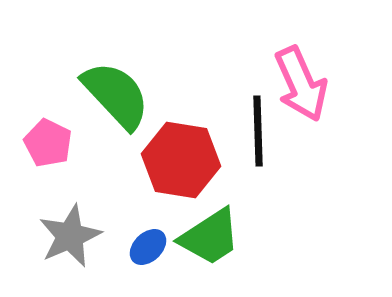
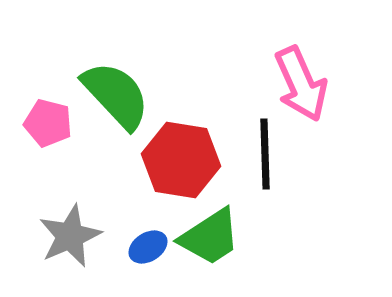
black line: moved 7 px right, 23 px down
pink pentagon: moved 20 px up; rotated 12 degrees counterclockwise
blue ellipse: rotated 12 degrees clockwise
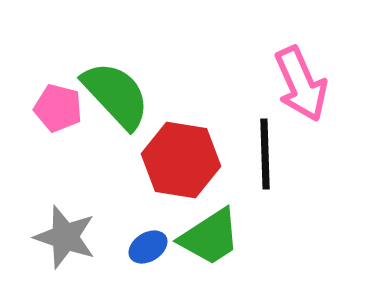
pink pentagon: moved 10 px right, 15 px up
gray star: moved 5 px left, 1 px down; rotated 30 degrees counterclockwise
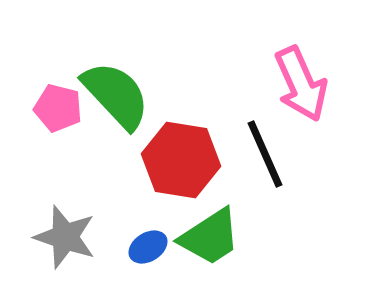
black line: rotated 22 degrees counterclockwise
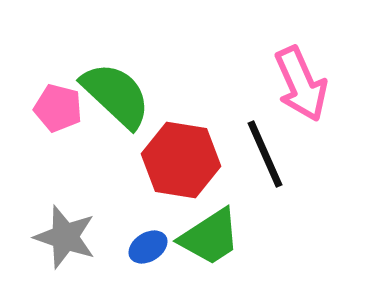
green semicircle: rotated 4 degrees counterclockwise
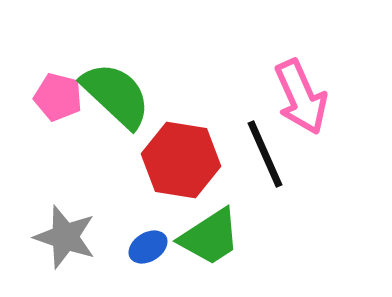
pink arrow: moved 13 px down
pink pentagon: moved 11 px up
